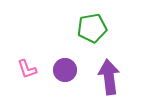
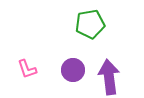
green pentagon: moved 2 px left, 4 px up
purple circle: moved 8 px right
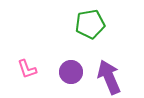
purple circle: moved 2 px left, 2 px down
purple arrow: rotated 16 degrees counterclockwise
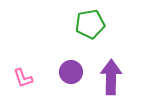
pink L-shape: moved 4 px left, 9 px down
purple arrow: moved 2 px right; rotated 24 degrees clockwise
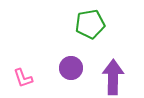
purple circle: moved 4 px up
purple arrow: moved 2 px right
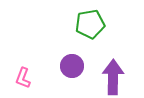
purple circle: moved 1 px right, 2 px up
pink L-shape: rotated 40 degrees clockwise
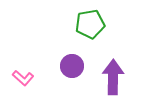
pink L-shape: rotated 70 degrees counterclockwise
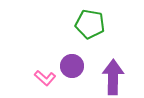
green pentagon: rotated 20 degrees clockwise
pink L-shape: moved 22 px right
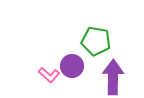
green pentagon: moved 6 px right, 17 px down
pink L-shape: moved 4 px right, 3 px up
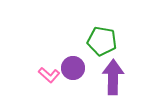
green pentagon: moved 6 px right
purple circle: moved 1 px right, 2 px down
